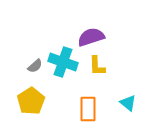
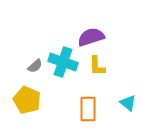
yellow pentagon: moved 4 px left, 1 px up; rotated 16 degrees counterclockwise
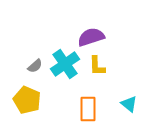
cyan cross: moved 2 px right, 2 px down; rotated 36 degrees clockwise
cyan triangle: moved 1 px right, 1 px down
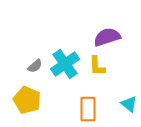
purple semicircle: moved 16 px right
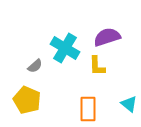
cyan cross: moved 16 px up; rotated 24 degrees counterclockwise
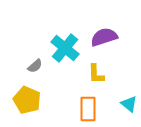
purple semicircle: moved 3 px left
cyan cross: rotated 8 degrees clockwise
yellow L-shape: moved 1 px left, 8 px down
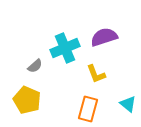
cyan cross: rotated 28 degrees clockwise
yellow L-shape: rotated 20 degrees counterclockwise
cyan triangle: moved 1 px left
orange rectangle: rotated 15 degrees clockwise
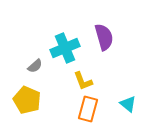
purple semicircle: rotated 92 degrees clockwise
yellow L-shape: moved 13 px left, 7 px down
